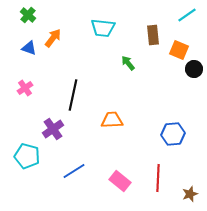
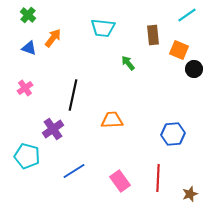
pink rectangle: rotated 15 degrees clockwise
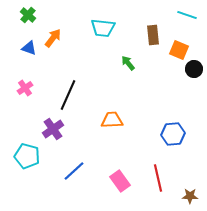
cyan line: rotated 54 degrees clockwise
black line: moved 5 px left; rotated 12 degrees clockwise
blue line: rotated 10 degrees counterclockwise
red line: rotated 16 degrees counterclockwise
brown star: moved 2 px down; rotated 21 degrees clockwise
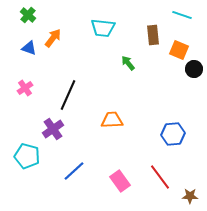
cyan line: moved 5 px left
red line: moved 2 px right, 1 px up; rotated 24 degrees counterclockwise
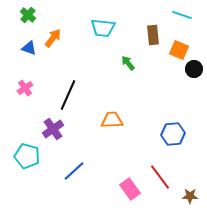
pink rectangle: moved 10 px right, 8 px down
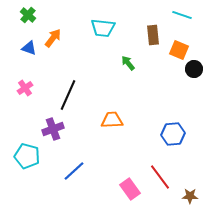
purple cross: rotated 15 degrees clockwise
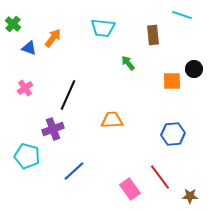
green cross: moved 15 px left, 9 px down
orange square: moved 7 px left, 31 px down; rotated 24 degrees counterclockwise
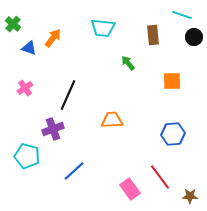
black circle: moved 32 px up
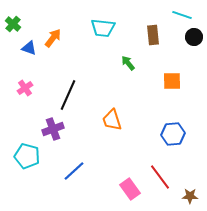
orange trapezoid: rotated 105 degrees counterclockwise
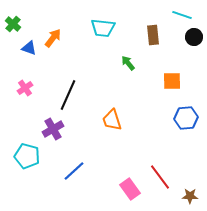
purple cross: rotated 10 degrees counterclockwise
blue hexagon: moved 13 px right, 16 px up
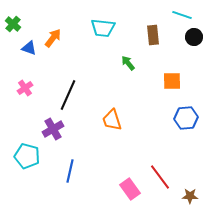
blue line: moved 4 px left; rotated 35 degrees counterclockwise
